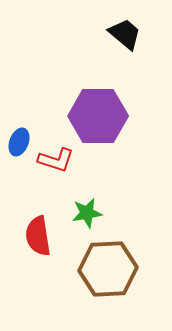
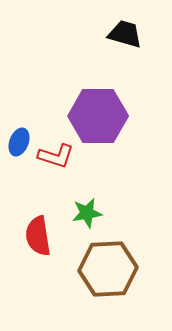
black trapezoid: rotated 24 degrees counterclockwise
red L-shape: moved 4 px up
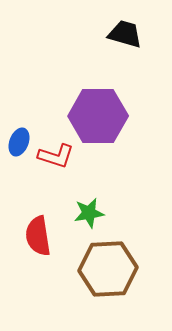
green star: moved 2 px right
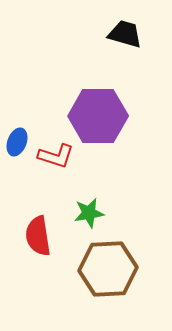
blue ellipse: moved 2 px left
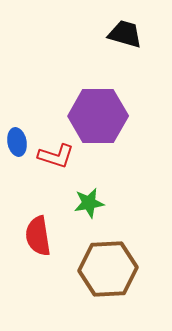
blue ellipse: rotated 32 degrees counterclockwise
green star: moved 10 px up
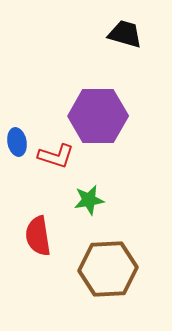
green star: moved 3 px up
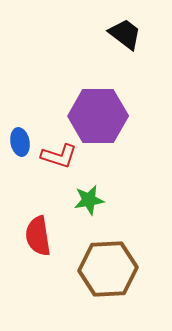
black trapezoid: rotated 21 degrees clockwise
blue ellipse: moved 3 px right
red L-shape: moved 3 px right
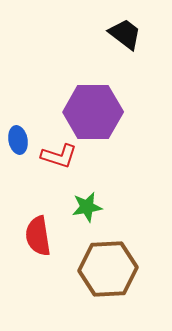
purple hexagon: moved 5 px left, 4 px up
blue ellipse: moved 2 px left, 2 px up
green star: moved 2 px left, 7 px down
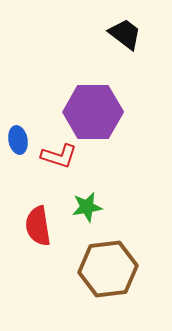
red semicircle: moved 10 px up
brown hexagon: rotated 4 degrees counterclockwise
